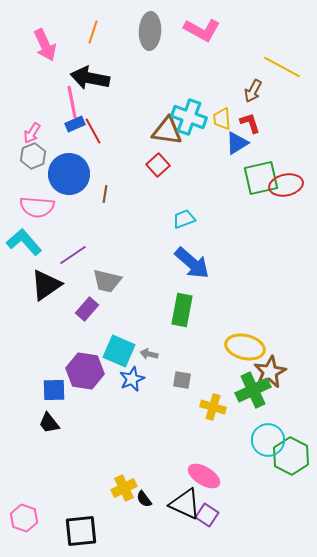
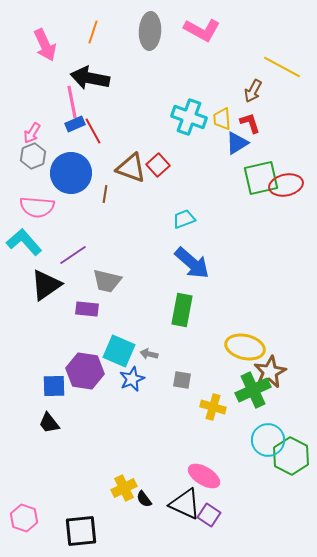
brown triangle at (167, 131): moved 36 px left, 37 px down; rotated 12 degrees clockwise
blue circle at (69, 174): moved 2 px right, 1 px up
purple rectangle at (87, 309): rotated 55 degrees clockwise
blue square at (54, 390): moved 4 px up
purple square at (207, 515): moved 2 px right
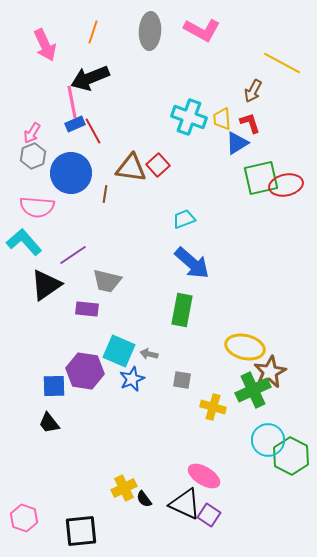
yellow line at (282, 67): moved 4 px up
black arrow at (90, 78): rotated 33 degrees counterclockwise
brown triangle at (131, 168): rotated 12 degrees counterclockwise
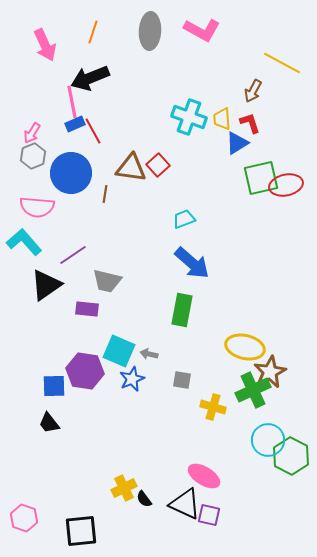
purple square at (209, 515): rotated 20 degrees counterclockwise
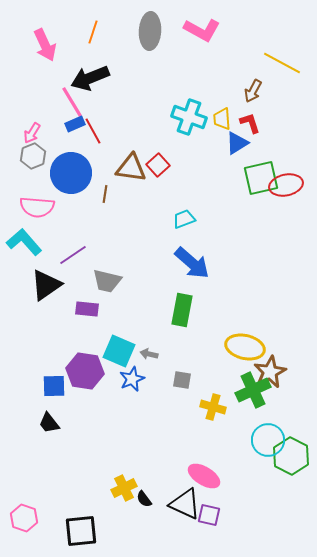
pink line at (72, 102): rotated 20 degrees counterclockwise
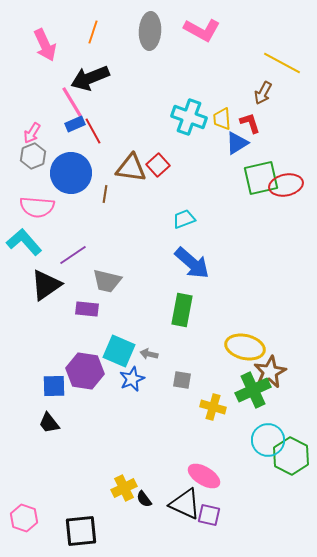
brown arrow at (253, 91): moved 10 px right, 2 px down
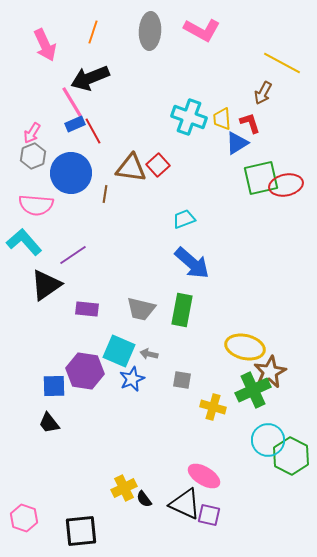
pink semicircle at (37, 207): moved 1 px left, 2 px up
gray trapezoid at (107, 281): moved 34 px right, 28 px down
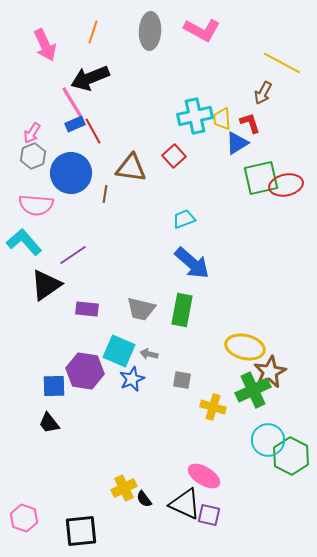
cyan cross at (189, 117): moved 6 px right, 1 px up; rotated 32 degrees counterclockwise
red square at (158, 165): moved 16 px right, 9 px up
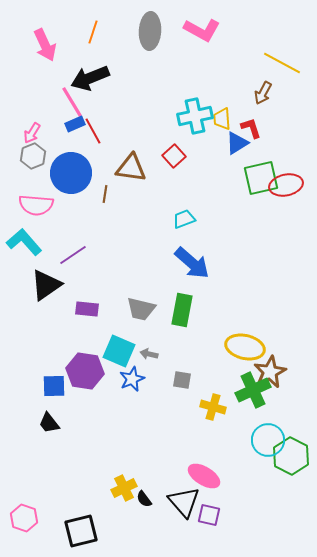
red L-shape at (250, 123): moved 1 px right, 5 px down
black triangle at (185, 504): moved 1 px left, 2 px up; rotated 24 degrees clockwise
black square at (81, 531): rotated 8 degrees counterclockwise
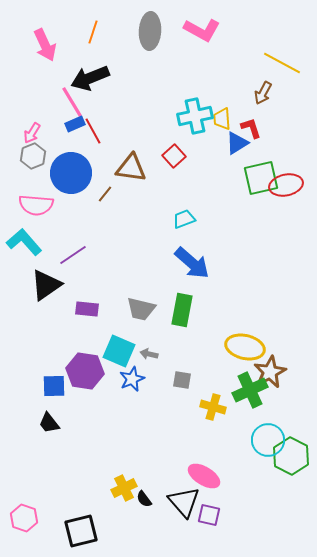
brown line at (105, 194): rotated 30 degrees clockwise
green cross at (253, 390): moved 3 px left
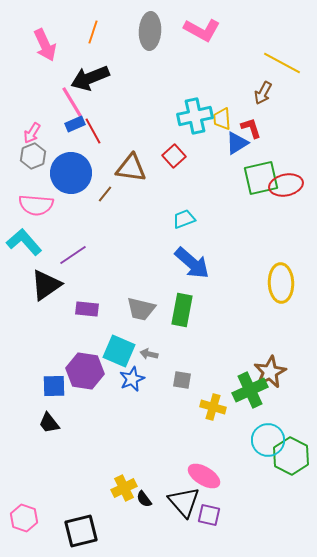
yellow ellipse at (245, 347): moved 36 px right, 64 px up; rotated 75 degrees clockwise
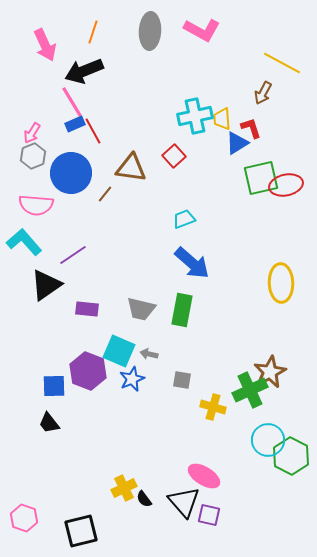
black arrow at (90, 78): moved 6 px left, 7 px up
purple hexagon at (85, 371): moved 3 px right; rotated 12 degrees clockwise
